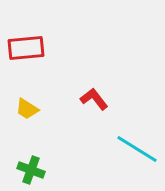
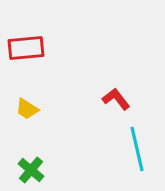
red L-shape: moved 22 px right
cyan line: rotated 45 degrees clockwise
green cross: rotated 20 degrees clockwise
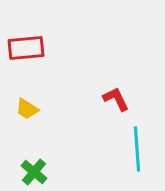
red L-shape: rotated 12 degrees clockwise
cyan line: rotated 9 degrees clockwise
green cross: moved 3 px right, 2 px down
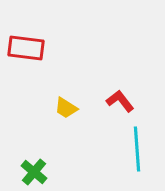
red rectangle: rotated 12 degrees clockwise
red L-shape: moved 4 px right, 2 px down; rotated 12 degrees counterclockwise
yellow trapezoid: moved 39 px right, 1 px up
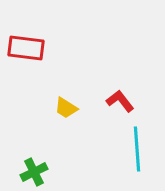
green cross: rotated 24 degrees clockwise
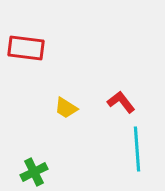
red L-shape: moved 1 px right, 1 px down
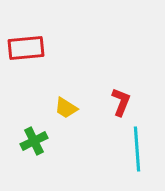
red rectangle: rotated 12 degrees counterclockwise
red L-shape: rotated 60 degrees clockwise
green cross: moved 31 px up
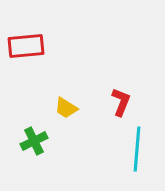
red rectangle: moved 2 px up
cyan line: rotated 9 degrees clockwise
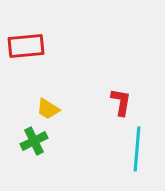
red L-shape: rotated 12 degrees counterclockwise
yellow trapezoid: moved 18 px left, 1 px down
